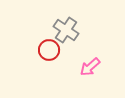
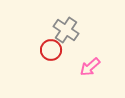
red circle: moved 2 px right
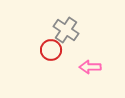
pink arrow: rotated 40 degrees clockwise
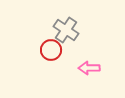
pink arrow: moved 1 px left, 1 px down
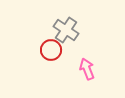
pink arrow: moved 2 px left, 1 px down; rotated 70 degrees clockwise
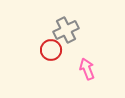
gray cross: rotated 30 degrees clockwise
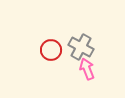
gray cross: moved 15 px right, 17 px down; rotated 35 degrees counterclockwise
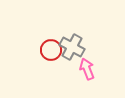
gray cross: moved 9 px left
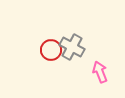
pink arrow: moved 13 px right, 3 px down
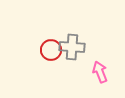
gray cross: rotated 25 degrees counterclockwise
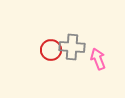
pink arrow: moved 2 px left, 13 px up
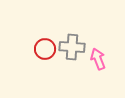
red circle: moved 6 px left, 1 px up
